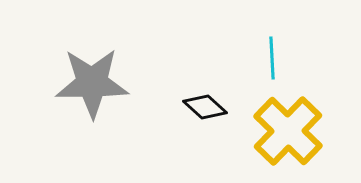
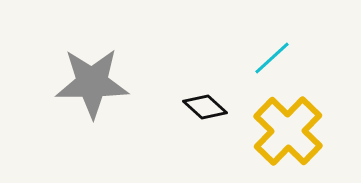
cyan line: rotated 51 degrees clockwise
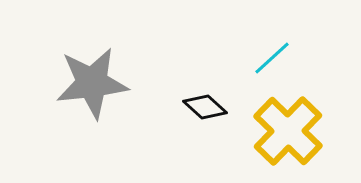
gray star: rotated 6 degrees counterclockwise
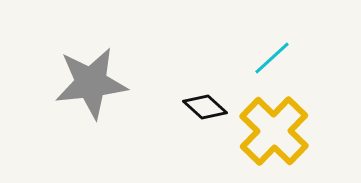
gray star: moved 1 px left
yellow cross: moved 14 px left
